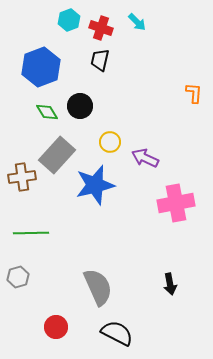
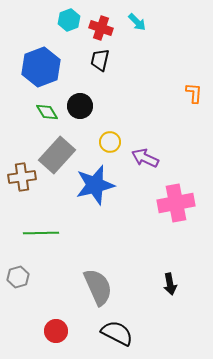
green line: moved 10 px right
red circle: moved 4 px down
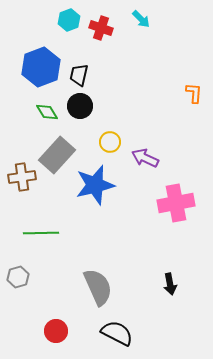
cyan arrow: moved 4 px right, 3 px up
black trapezoid: moved 21 px left, 15 px down
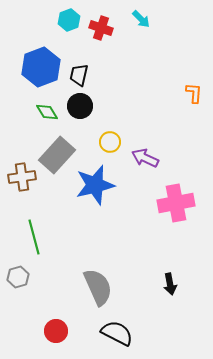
green line: moved 7 px left, 4 px down; rotated 76 degrees clockwise
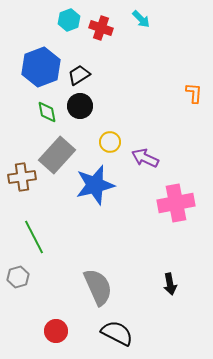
black trapezoid: rotated 45 degrees clockwise
green diamond: rotated 20 degrees clockwise
green line: rotated 12 degrees counterclockwise
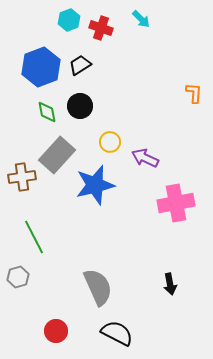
black trapezoid: moved 1 px right, 10 px up
